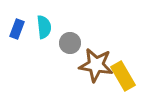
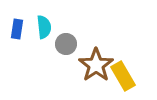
blue rectangle: rotated 12 degrees counterclockwise
gray circle: moved 4 px left, 1 px down
brown star: rotated 28 degrees clockwise
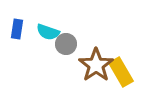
cyan semicircle: moved 4 px right, 5 px down; rotated 115 degrees clockwise
yellow rectangle: moved 2 px left, 4 px up
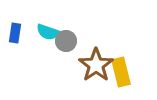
blue rectangle: moved 2 px left, 4 px down
gray circle: moved 3 px up
yellow rectangle: rotated 16 degrees clockwise
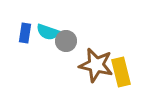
blue rectangle: moved 10 px right
brown star: rotated 24 degrees counterclockwise
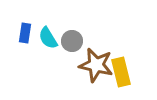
cyan semicircle: moved 6 px down; rotated 40 degrees clockwise
gray circle: moved 6 px right
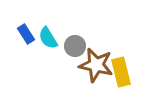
blue rectangle: moved 1 px right, 1 px down; rotated 42 degrees counterclockwise
gray circle: moved 3 px right, 5 px down
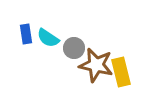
blue rectangle: rotated 24 degrees clockwise
cyan semicircle: rotated 25 degrees counterclockwise
gray circle: moved 1 px left, 2 px down
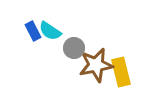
blue rectangle: moved 7 px right, 3 px up; rotated 18 degrees counterclockwise
cyan semicircle: moved 2 px right, 7 px up
brown star: rotated 24 degrees counterclockwise
